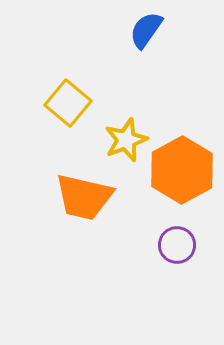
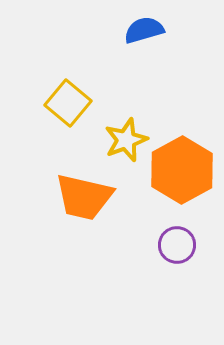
blue semicircle: moved 2 px left; rotated 39 degrees clockwise
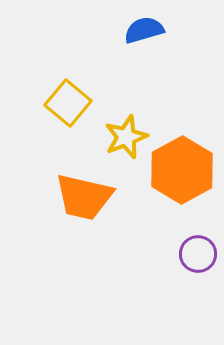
yellow star: moved 3 px up
purple circle: moved 21 px right, 9 px down
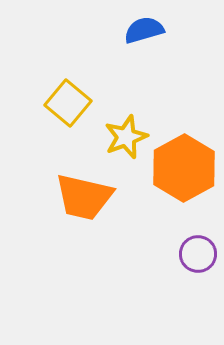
orange hexagon: moved 2 px right, 2 px up
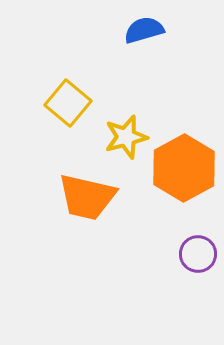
yellow star: rotated 6 degrees clockwise
orange trapezoid: moved 3 px right
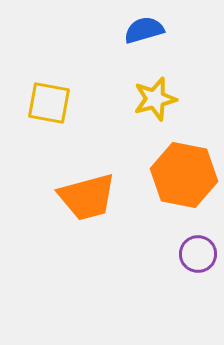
yellow square: moved 19 px left; rotated 30 degrees counterclockwise
yellow star: moved 29 px right, 38 px up
orange hexagon: moved 7 px down; rotated 20 degrees counterclockwise
orange trapezoid: rotated 28 degrees counterclockwise
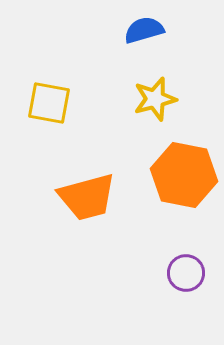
purple circle: moved 12 px left, 19 px down
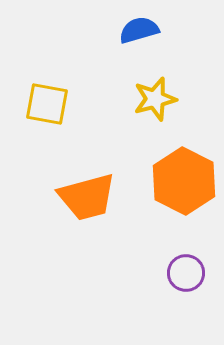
blue semicircle: moved 5 px left
yellow square: moved 2 px left, 1 px down
orange hexagon: moved 6 px down; rotated 16 degrees clockwise
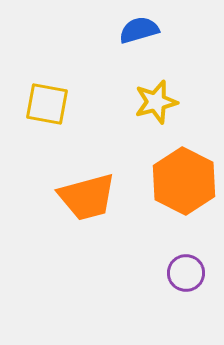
yellow star: moved 1 px right, 3 px down
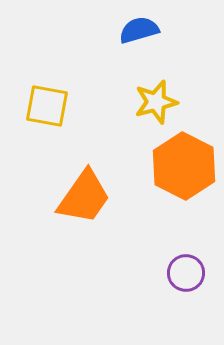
yellow square: moved 2 px down
orange hexagon: moved 15 px up
orange trapezoid: moved 3 px left; rotated 40 degrees counterclockwise
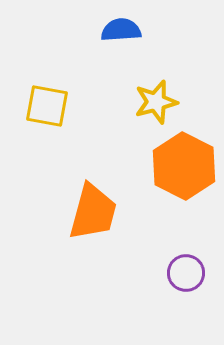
blue semicircle: moved 18 px left; rotated 12 degrees clockwise
orange trapezoid: moved 9 px right, 15 px down; rotated 20 degrees counterclockwise
